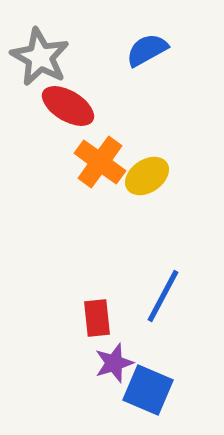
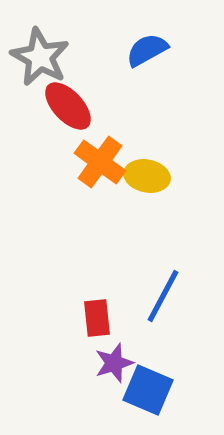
red ellipse: rotated 16 degrees clockwise
yellow ellipse: rotated 45 degrees clockwise
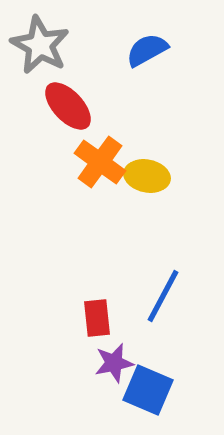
gray star: moved 12 px up
purple star: rotated 6 degrees clockwise
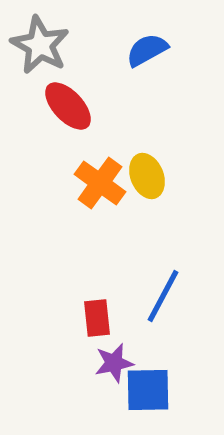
orange cross: moved 21 px down
yellow ellipse: rotated 57 degrees clockwise
blue square: rotated 24 degrees counterclockwise
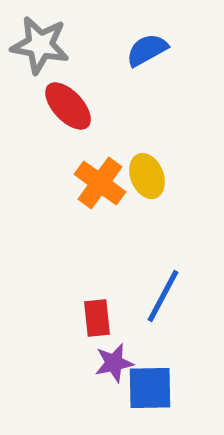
gray star: rotated 18 degrees counterclockwise
blue square: moved 2 px right, 2 px up
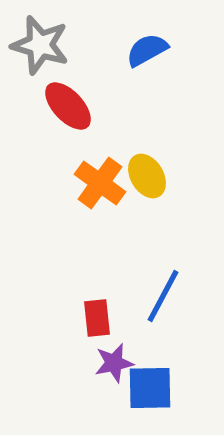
gray star: rotated 6 degrees clockwise
yellow ellipse: rotated 9 degrees counterclockwise
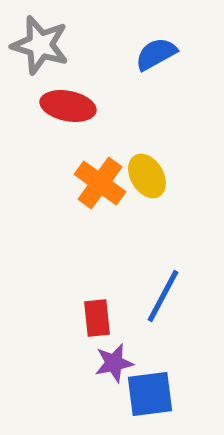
blue semicircle: moved 9 px right, 4 px down
red ellipse: rotated 36 degrees counterclockwise
blue square: moved 6 px down; rotated 6 degrees counterclockwise
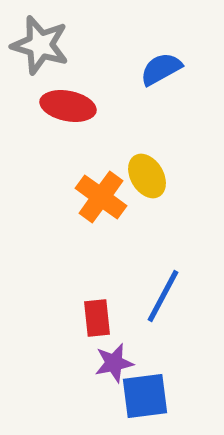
blue semicircle: moved 5 px right, 15 px down
orange cross: moved 1 px right, 14 px down
blue square: moved 5 px left, 2 px down
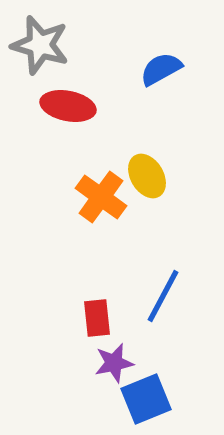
blue square: moved 1 px right, 3 px down; rotated 15 degrees counterclockwise
